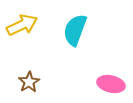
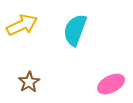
pink ellipse: rotated 40 degrees counterclockwise
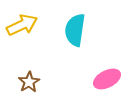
cyan semicircle: rotated 12 degrees counterclockwise
pink ellipse: moved 4 px left, 5 px up
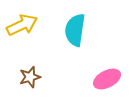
brown star: moved 1 px right, 5 px up; rotated 15 degrees clockwise
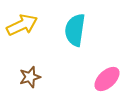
pink ellipse: rotated 16 degrees counterclockwise
